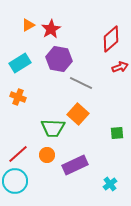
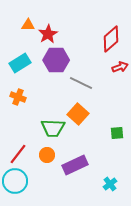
orange triangle: rotated 32 degrees clockwise
red star: moved 3 px left, 5 px down
purple hexagon: moved 3 px left, 1 px down; rotated 10 degrees counterclockwise
red line: rotated 10 degrees counterclockwise
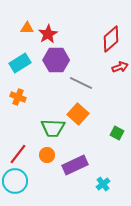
orange triangle: moved 1 px left, 3 px down
green square: rotated 32 degrees clockwise
cyan cross: moved 7 px left
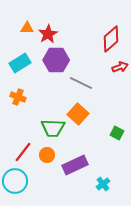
red line: moved 5 px right, 2 px up
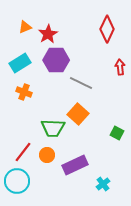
orange triangle: moved 2 px left, 1 px up; rotated 24 degrees counterclockwise
red diamond: moved 4 px left, 10 px up; rotated 24 degrees counterclockwise
red arrow: rotated 77 degrees counterclockwise
orange cross: moved 6 px right, 5 px up
cyan circle: moved 2 px right
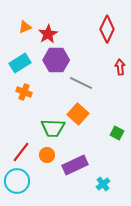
red line: moved 2 px left
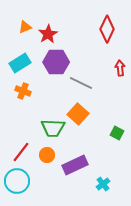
purple hexagon: moved 2 px down
red arrow: moved 1 px down
orange cross: moved 1 px left, 1 px up
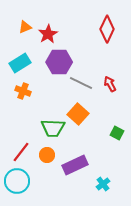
purple hexagon: moved 3 px right
red arrow: moved 10 px left, 16 px down; rotated 21 degrees counterclockwise
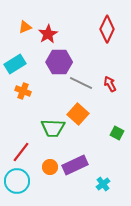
cyan rectangle: moved 5 px left, 1 px down
orange circle: moved 3 px right, 12 px down
